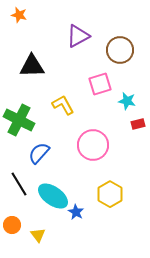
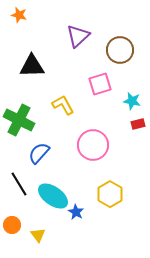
purple triangle: rotated 15 degrees counterclockwise
cyan star: moved 5 px right
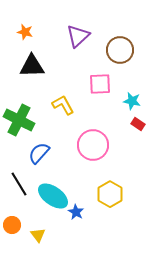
orange star: moved 6 px right, 17 px down
pink square: rotated 15 degrees clockwise
red rectangle: rotated 48 degrees clockwise
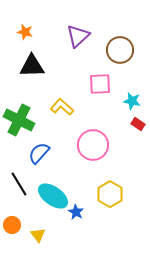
yellow L-shape: moved 1 px left, 2 px down; rotated 20 degrees counterclockwise
